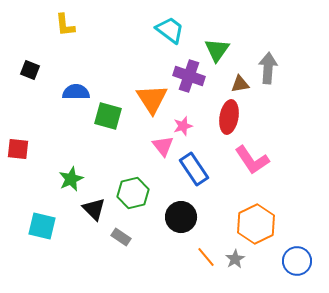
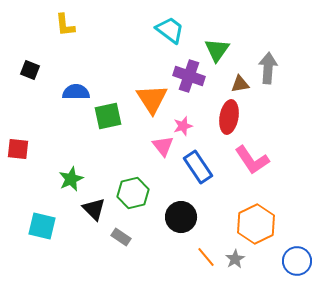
green square: rotated 28 degrees counterclockwise
blue rectangle: moved 4 px right, 2 px up
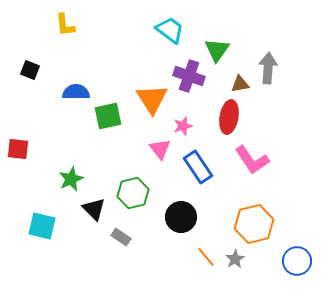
pink triangle: moved 3 px left, 3 px down
orange hexagon: moved 2 px left; rotated 12 degrees clockwise
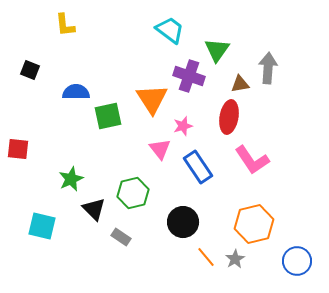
black circle: moved 2 px right, 5 px down
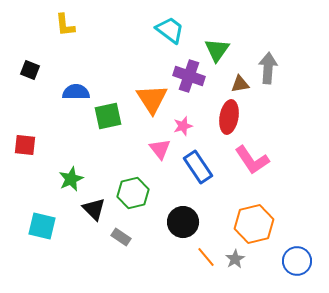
red square: moved 7 px right, 4 px up
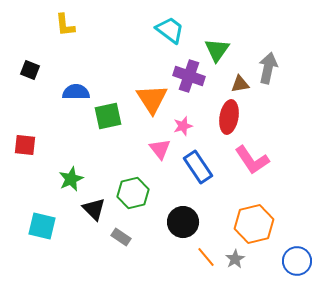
gray arrow: rotated 8 degrees clockwise
